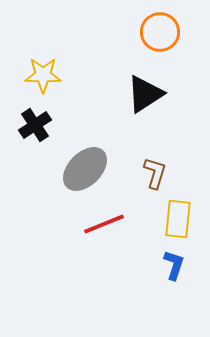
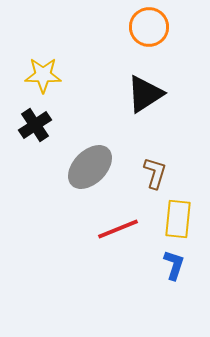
orange circle: moved 11 px left, 5 px up
gray ellipse: moved 5 px right, 2 px up
red line: moved 14 px right, 5 px down
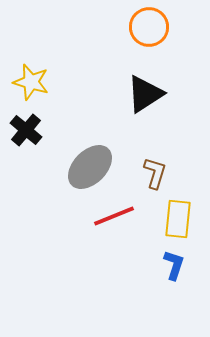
yellow star: moved 12 px left, 7 px down; rotated 15 degrees clockwise
black cross: moved 9 px left, 5 px down; rotated 16 degrees counterclockwise
red line: moved 4 px left, 13 px up
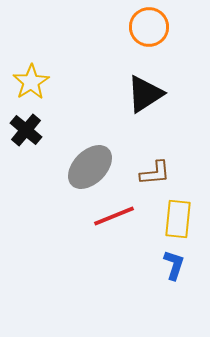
yellow star: rotated 24 degrees clockwise
brown L-shape: rotated 68 degrees clockwise
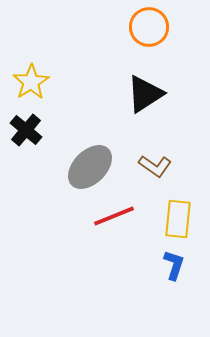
brown L-shape: moved 7 px up; rotated 40 degrees clockwise
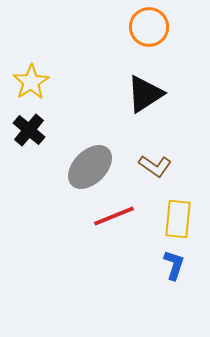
black cross: moved 3 px right
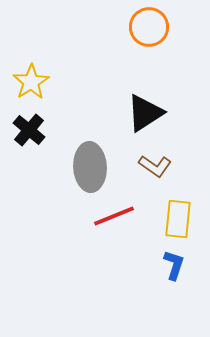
black triangle: moved 19 px down
gray ellipse: rotated 48 degrees counterclockwise
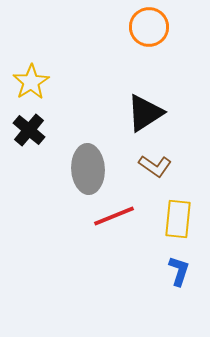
gray ellipse: moved 2 px left, 2 px down
blue L-shape: moved 5 px right, 6 px down
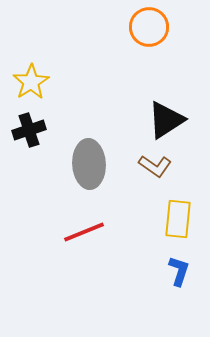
black triangle: moved 21 px right, 7 px down
black cross: rotated 32 degrees clockwise
gray ellipse: moved 1 px right, 5 px up
red line: moved 30 px left, 16 px down
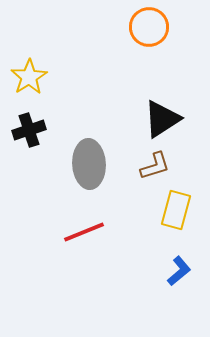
yellow star: moved 2 px left, 5 px up
black triangle: moved 4 px left, 1 px up
brown L-shape: rotated 52 degrees counterclockwise
yellow rectangle: moved 2 px left, 9 px up; rotated 9 degrees clockwise
blue L-shape: rotated 32 degrees clockwise
